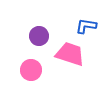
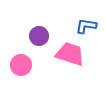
pink circle: moved 10 px left, 5 px up
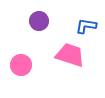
purple circle: moved 15 px up
pink trapezoid: moved 1 px down
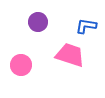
purple circle: moved 1 px left, 1 px down
